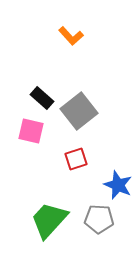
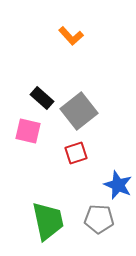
pink square: moved 3 px left
red square: moved 6 px up
green trapezoid: moved 1 px left, 1 px down; rotated 126 degrees clockwise
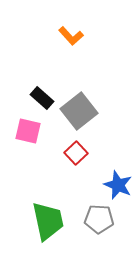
red square: rotated 25 degrees counterclockwise
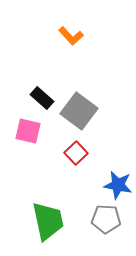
gray square: rotated 15 degrees counterclockwise
blue star: rotated 12 degrees counterclockwise
gray pentagon: moved 7 px right
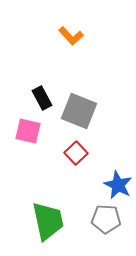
black rectangle: rotated 20 degrees clockwise
gray square: rotated 15 degrees counterclockwise
blue star: rotated 16 degrees clockwise
